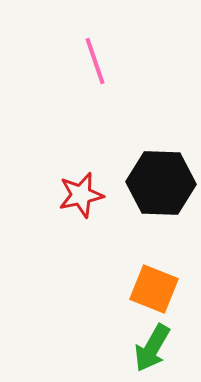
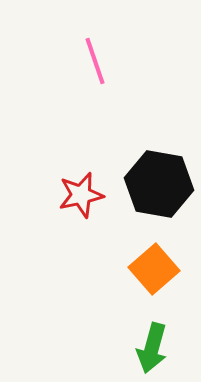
black hexagon: moved 2 px left, 1 px down; rotated 8 degrees clockwise
orange square: moved 20 px up; rotated 27 degrees clockwise
green arrow: rotated 15 degrees counterclockwise
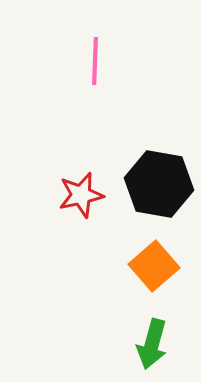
pink line: rotated 21 degrees clockwise
orange square: moved 3 px up
green arrow: moved 4 px up
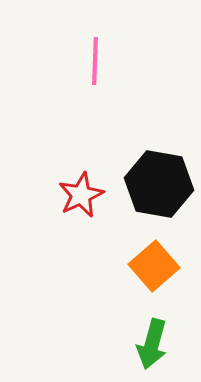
red star: rotated 12 degrees counterclockwise
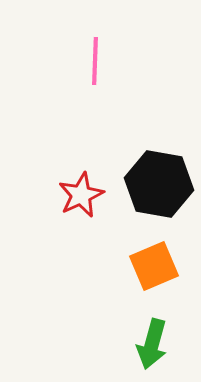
orange square: rotated 18 degrees clockwise
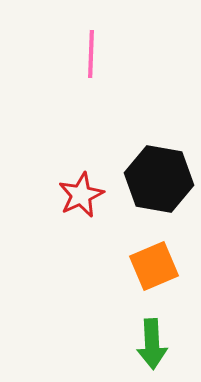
pink line: moved 4 px left, 7 px up
black hexagon: moved 5 px up
green arrow: rotated 18 degrees counterclockwise
